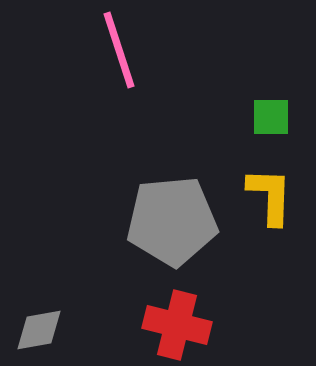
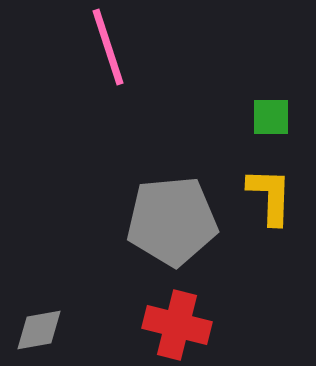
pink line: moved 11 px left, 3 px up
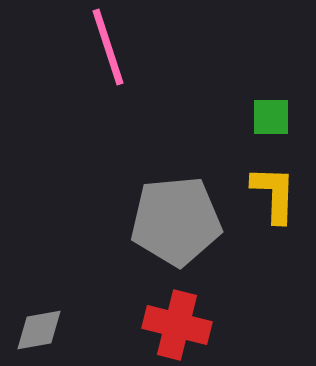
yellow L-shape: moved 4 px right, 2 px up
gray pentagon: moved 4 px right
